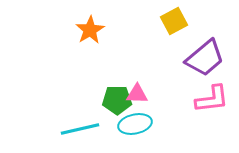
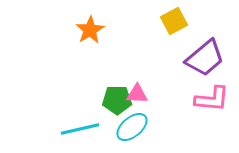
pink L-shape: rotated 12 degrees clockwise
cyan ellipse: moved 3 px left, 3 px down; rotated 28 degrees counterclockwise
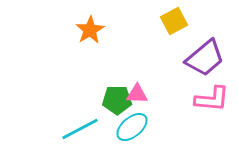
cyan line: rotated 15 degrees counterclockwise
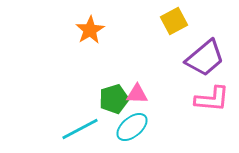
green pentagon: moved 3 px left, 1 px up; rotated 16 degrees counterclockwise
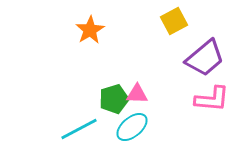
cyan line: moved 1 px left
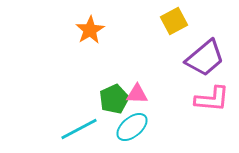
green pentagon: rotated 8 degrees counterclockwise
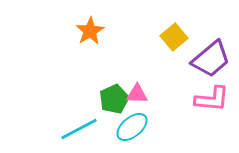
yellow square: moved 16 px down; rotated 12 degrees counterclockwise
orange star: moved 1 px down
purple trapezoid: moved 6 px right, 1 px down
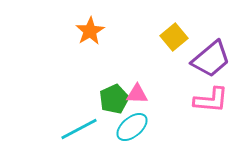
pink L-shape: moved 1 px left, 1 px down
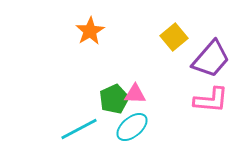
purple trapezoid: rotated 9 degrees counterclockwise
pink triangle: moved 2 px left
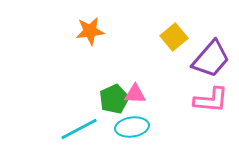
orange star: rotated 24 degrees clockwise
cyan ellipse: rotated 32 degrees clockwise
